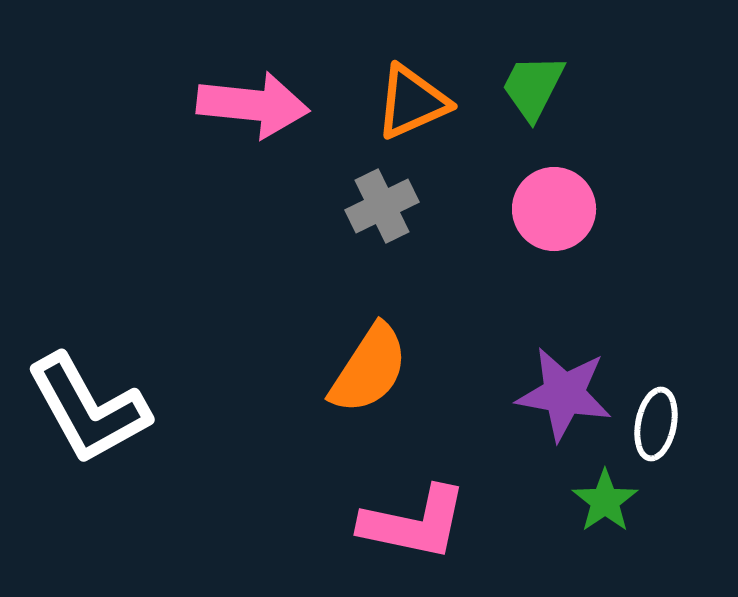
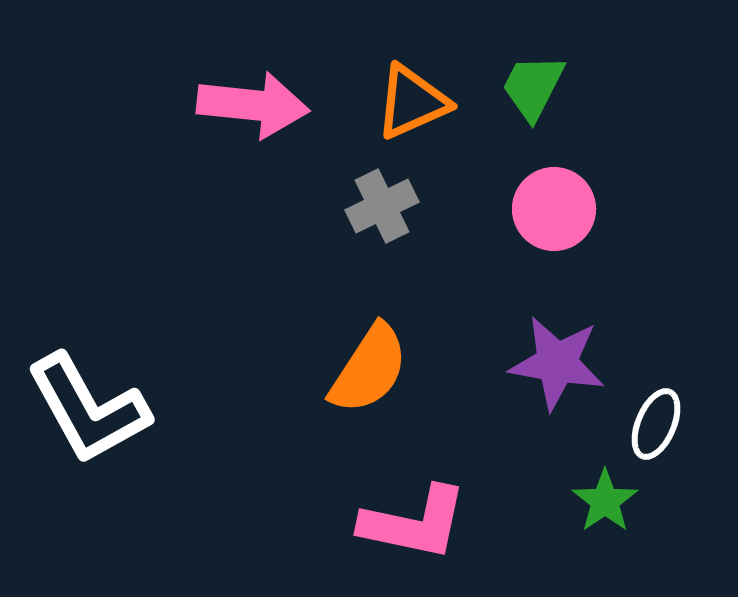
purple star: moved 7 px left, 31 px up
white ellipse: rotated 12 degrees clockwise
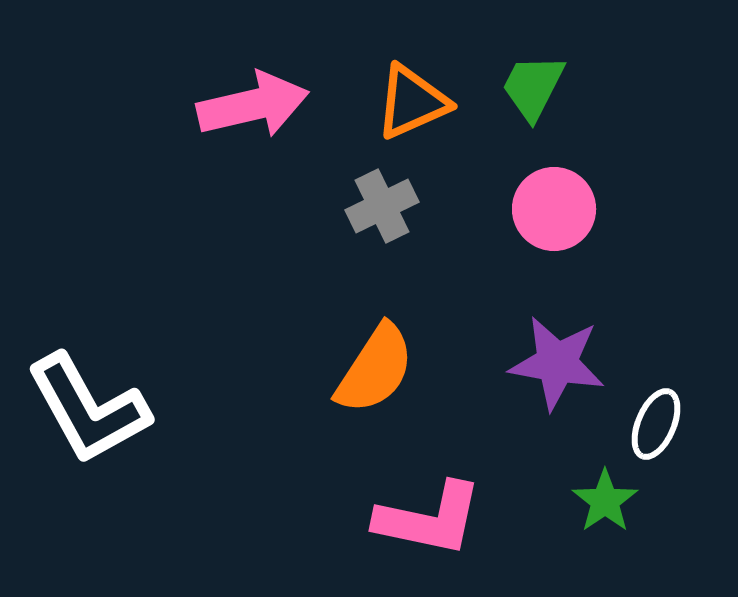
pink arrow: rotated 19 degrees counterclockwise
orange semicircle: moved 6 px right
pink L-shape: moved 15 px right, 4 px up
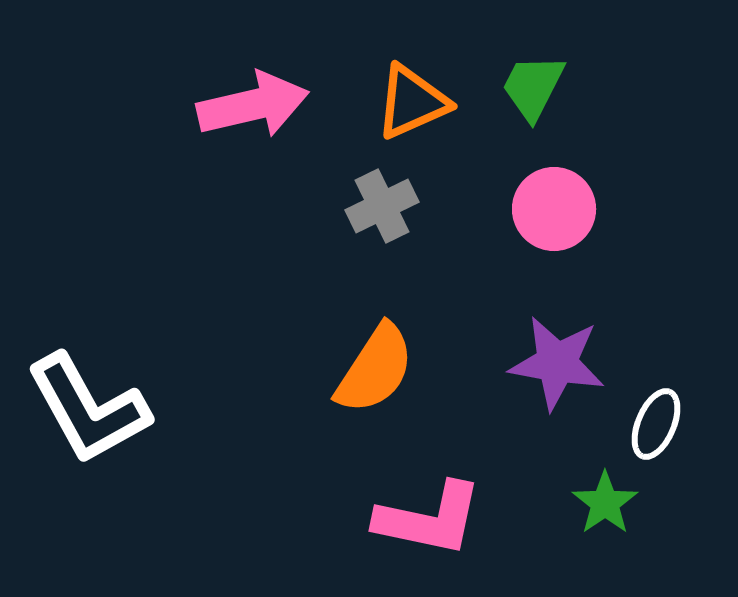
green star: moved 2 px down
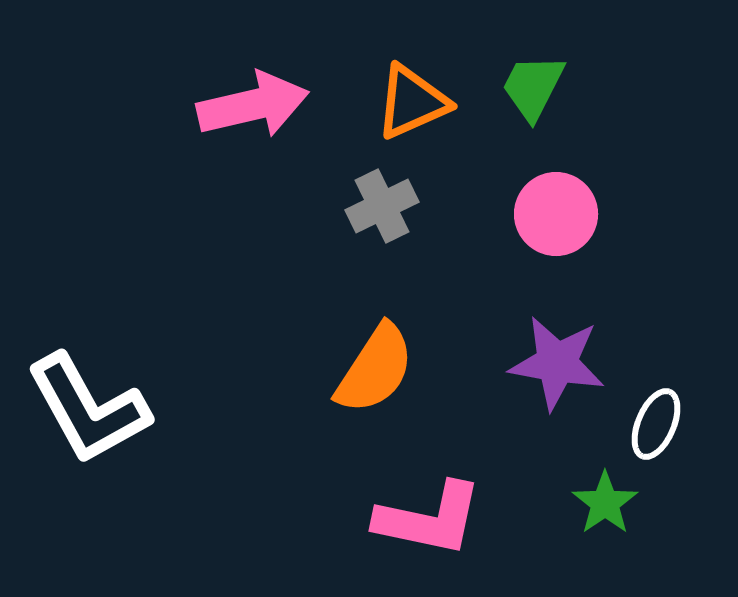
pink circle: moved 2 px right, 5 px down
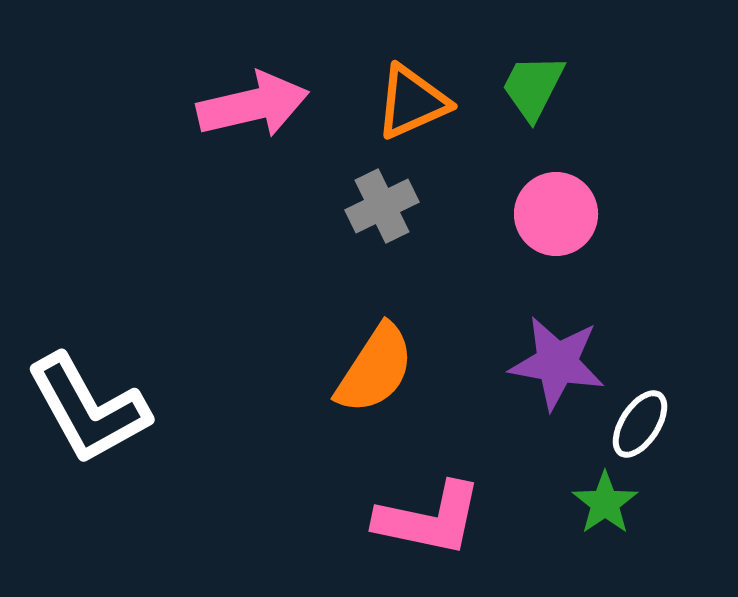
white ellipse: moved 16 px left; rotated 10 degrees clockwise
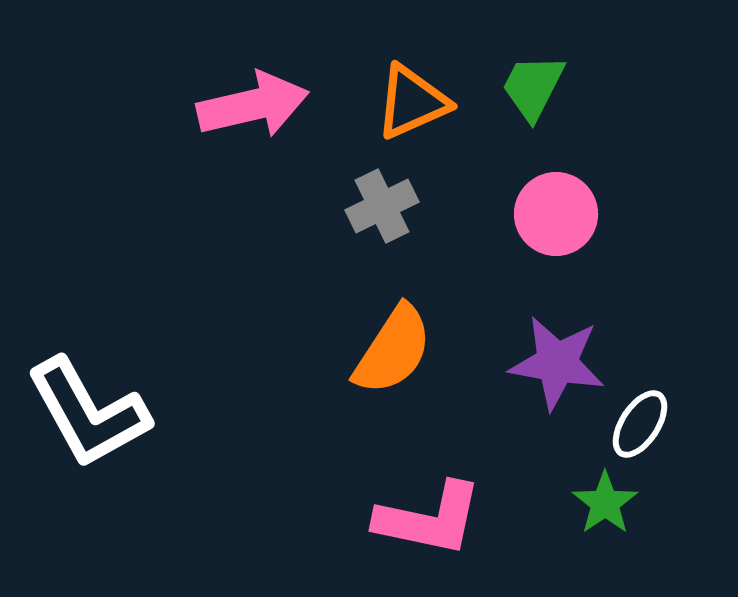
orange semicircle: moved 18 px right, 19 px up
white L-shape: moved 4 px down
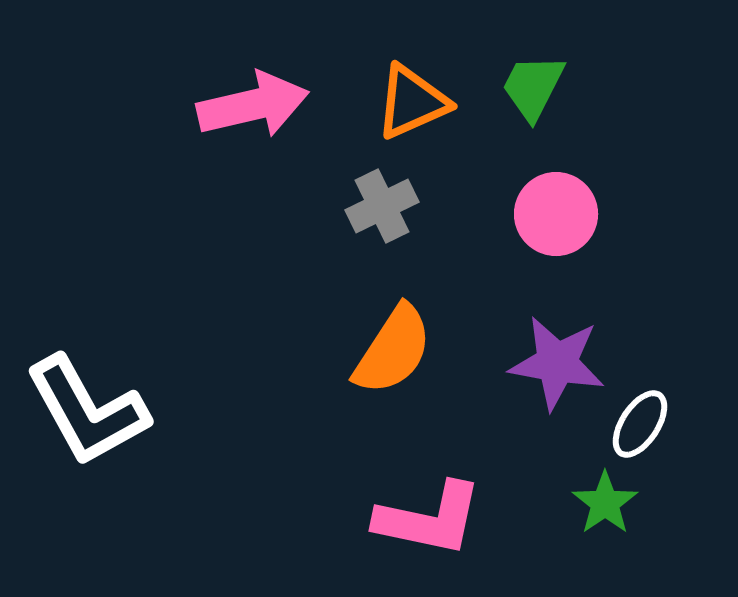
white L-shape: moved 1 px left, 2 px up
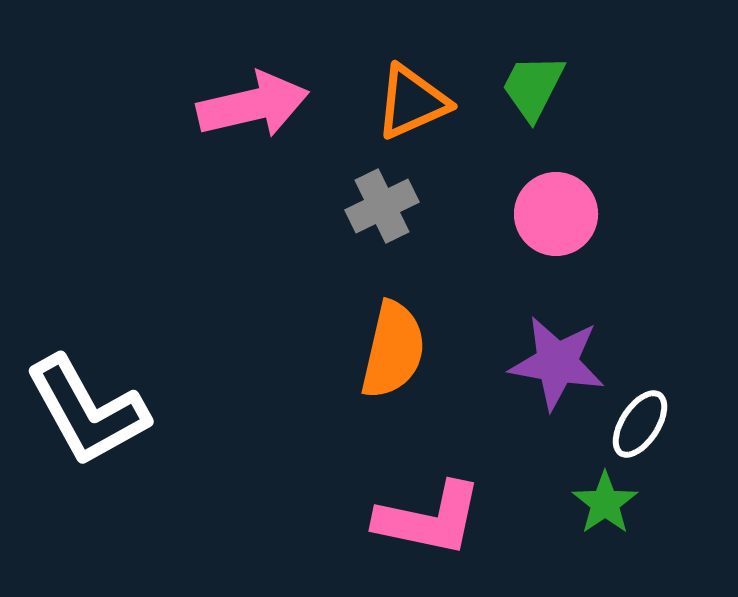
orange semicircle: rotated 20 degrees counterclockwise
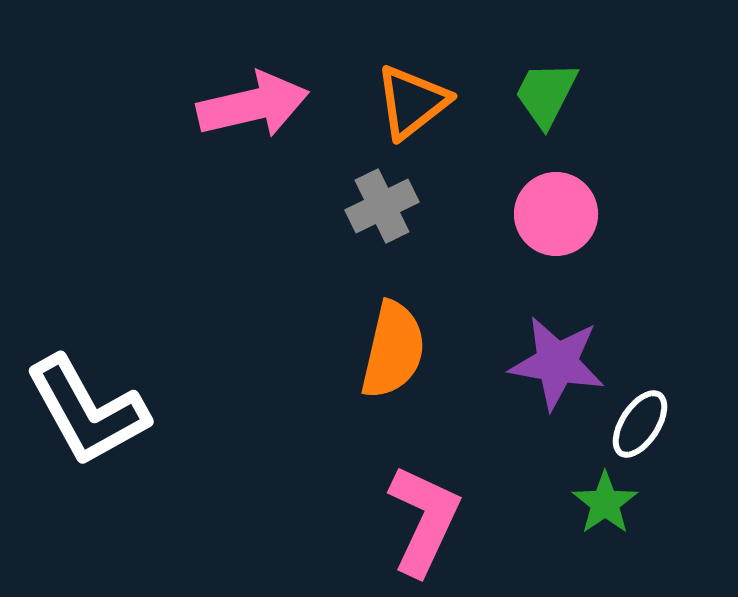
green trapezoid: moved 13 px right, 7 px down
orange triangle: rotated 14 degrees counterclockwise
pink L-shape: moved 5 px left, 1 px down; rotated 77 degrees counterclockwise
